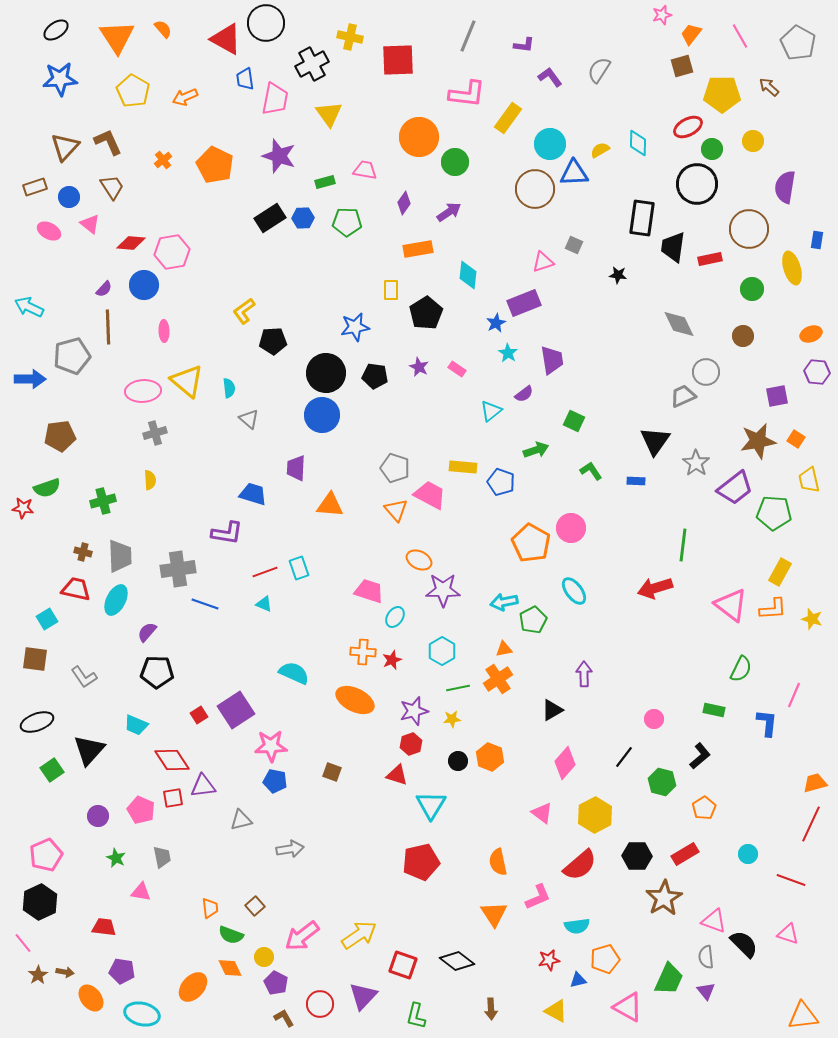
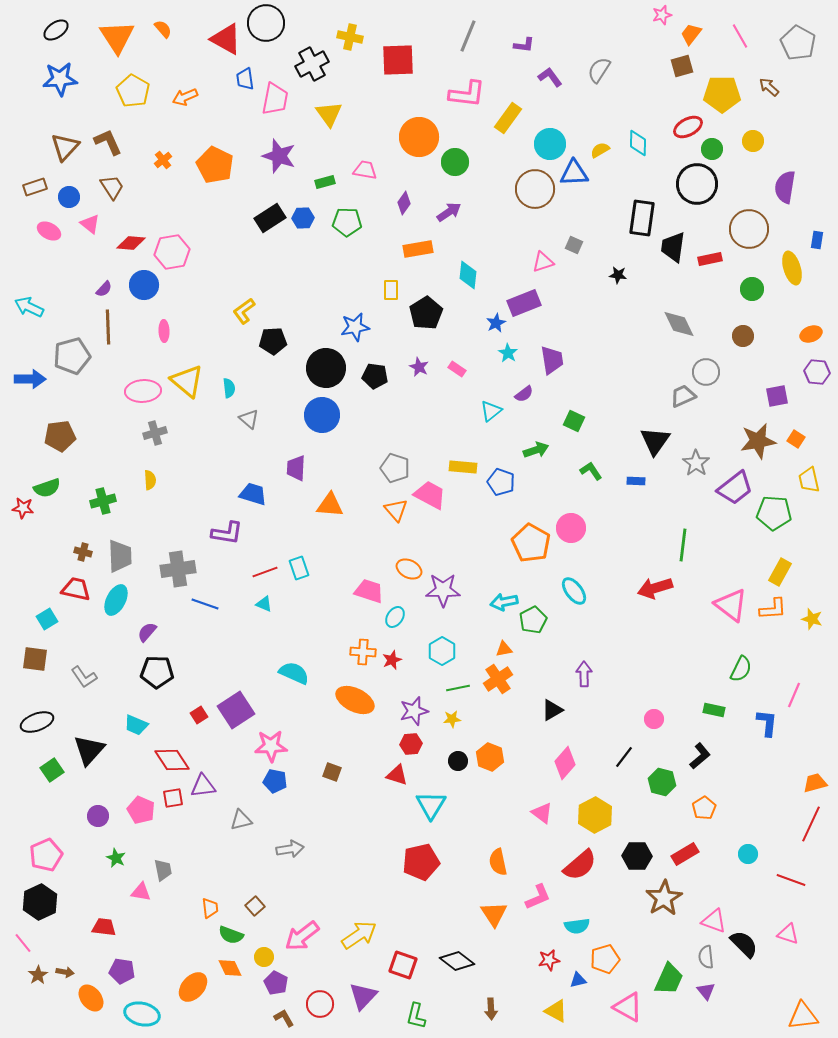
black circle at (326, 373): moved 5 px up
orange ellipse at (419, 560): moved 10 px left, 9 px down
red hexagon at (411, 744): rotated 15 degrees clockwise
gray trapezoid at (162, 857): moved 1 px right, 13 px down
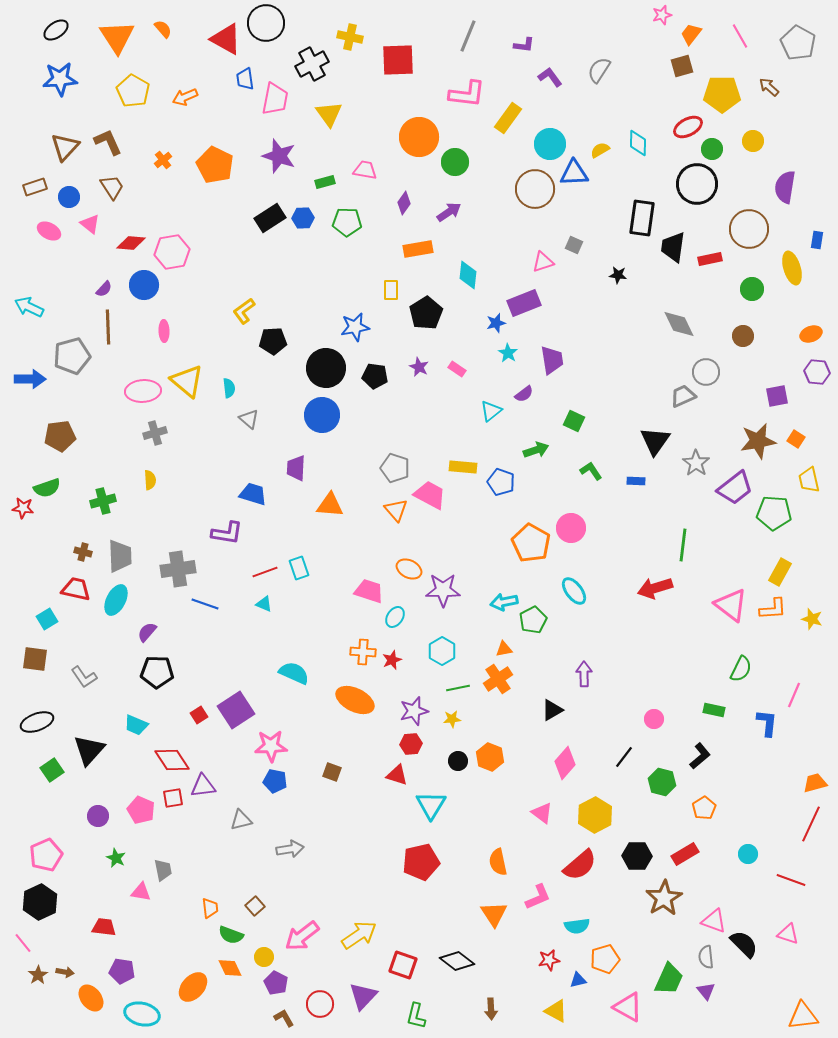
blue star at (496, 323): rotated 12 degrees clockwise
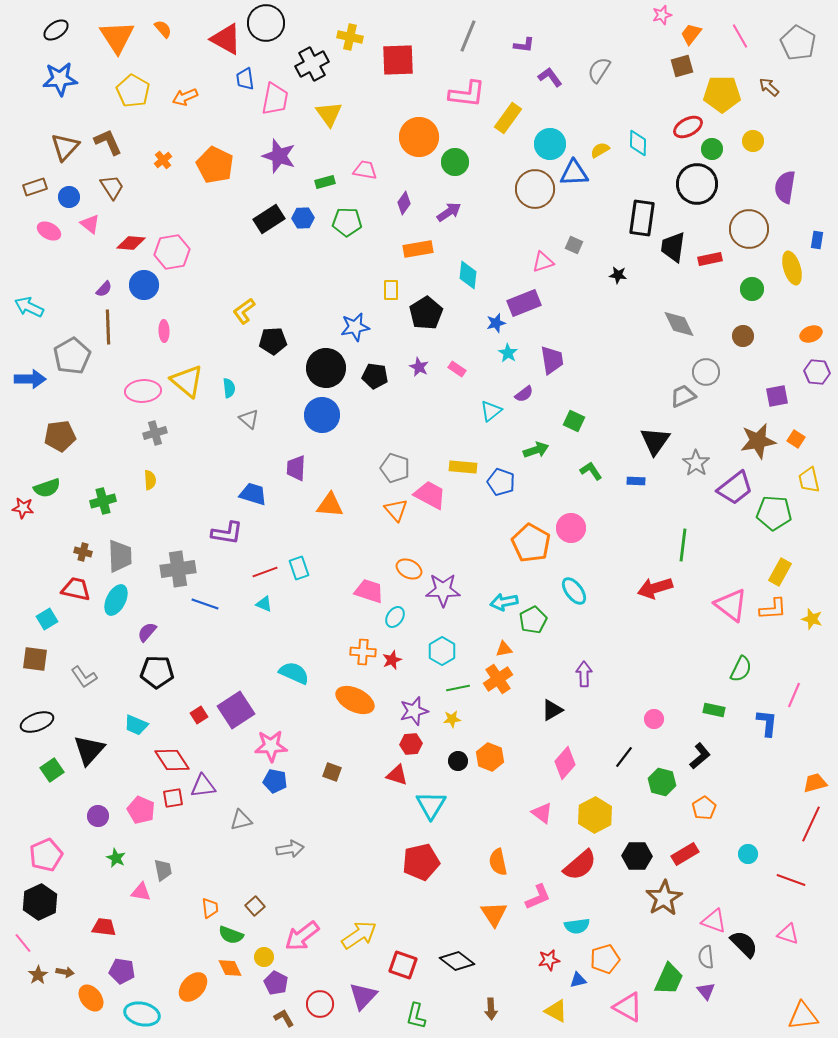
black rectangle at (270, 218): moved 1 px left, 1 px down
gray pentagon at (72, 356): rotated 15 degrees counterclockwise
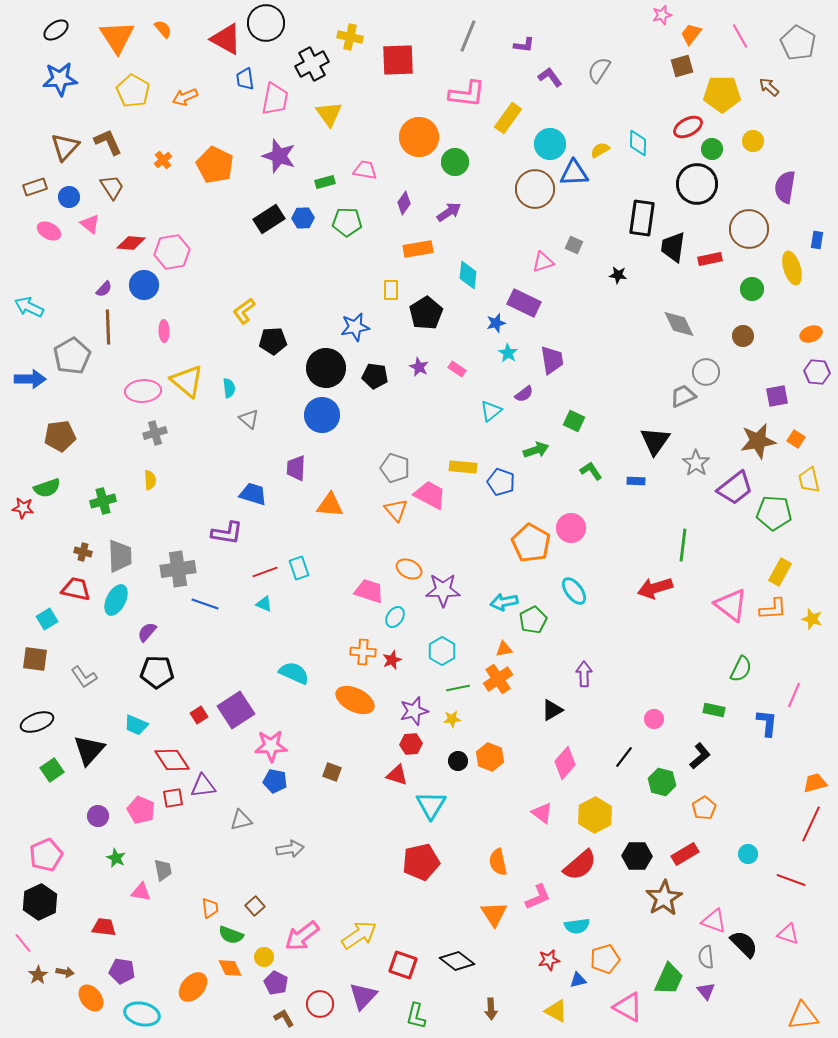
purple rectangle at (524, 303): rotated 48 degrees clockwise
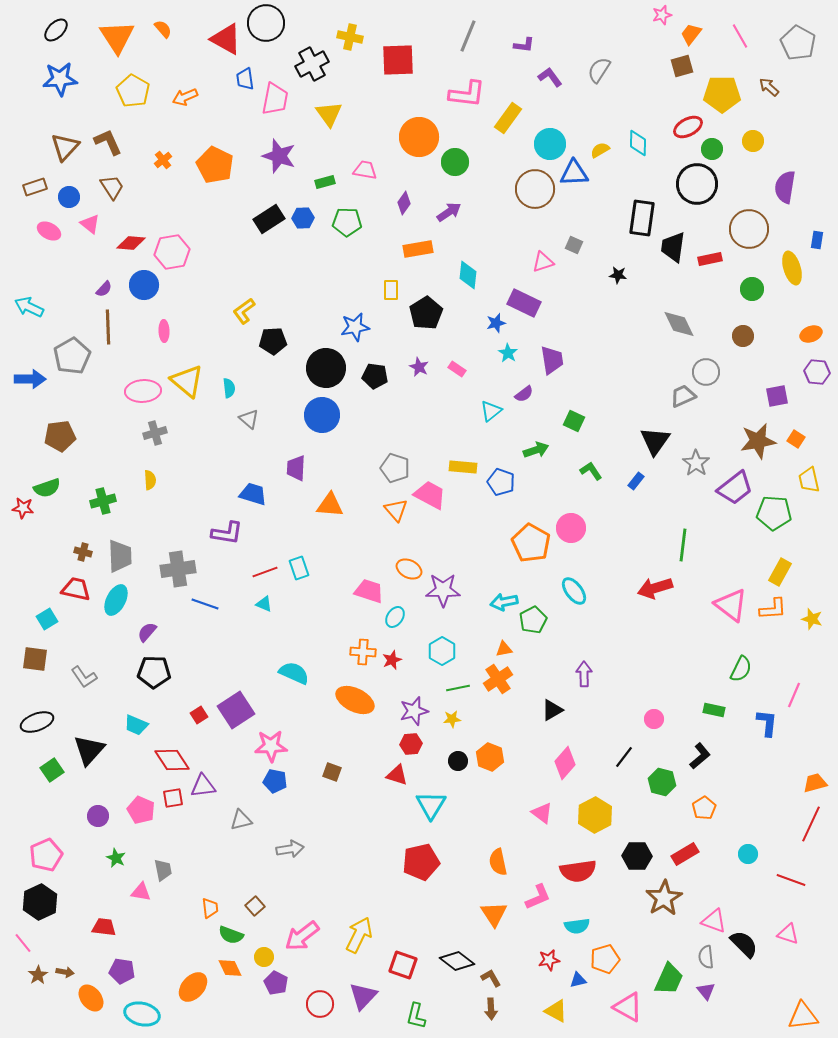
black ellipse at (56, 30): rotated 10 degrees counterclockwise
blue rectangle at (636, 481): rotated 54 degrees counterclockwise
black pentagon at (157, 672): moved 3 px left
red semicircle at (580, 865): moved 2 px left, 6 px down; rotated 33 degrees clockwise
yellow arrow at (359, 935): rotated 30 degrees counterclockwise
brown L-shape at (284, 1018): moved 207 px right, 40 px up
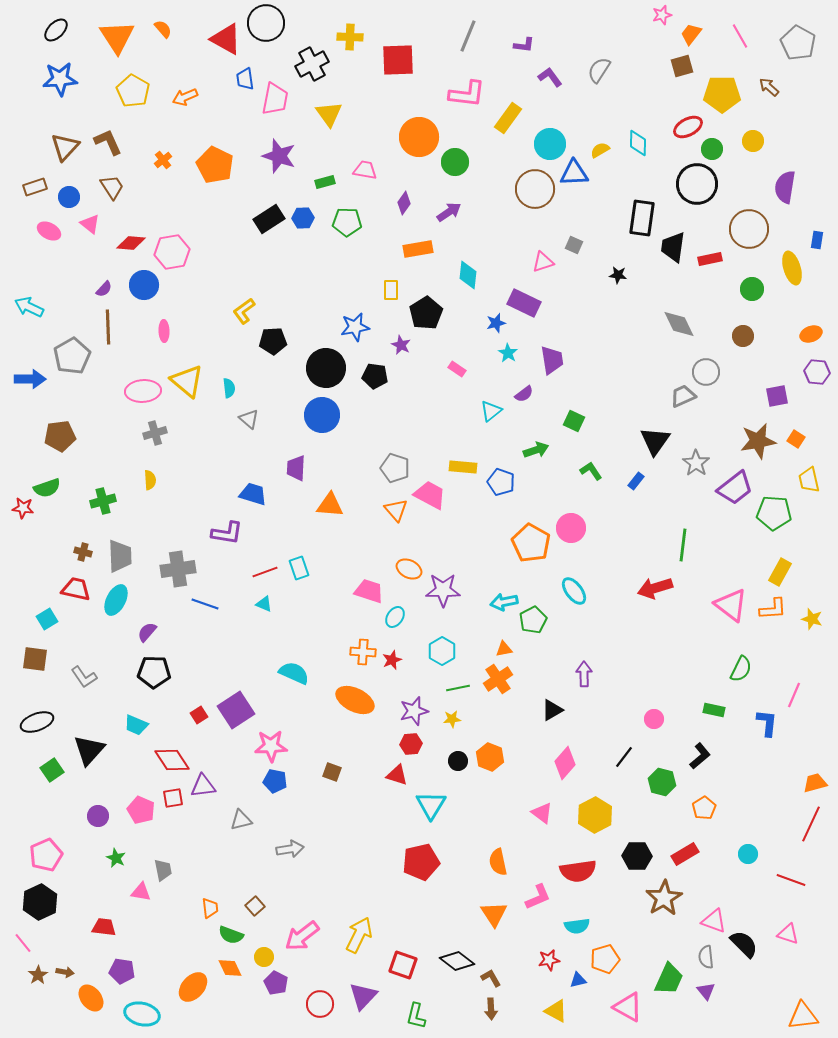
yellow cross at (350, 37): rotated 10 degrees counterclockwise
purple star at (419, 367): moved 18 px left, 22 px up
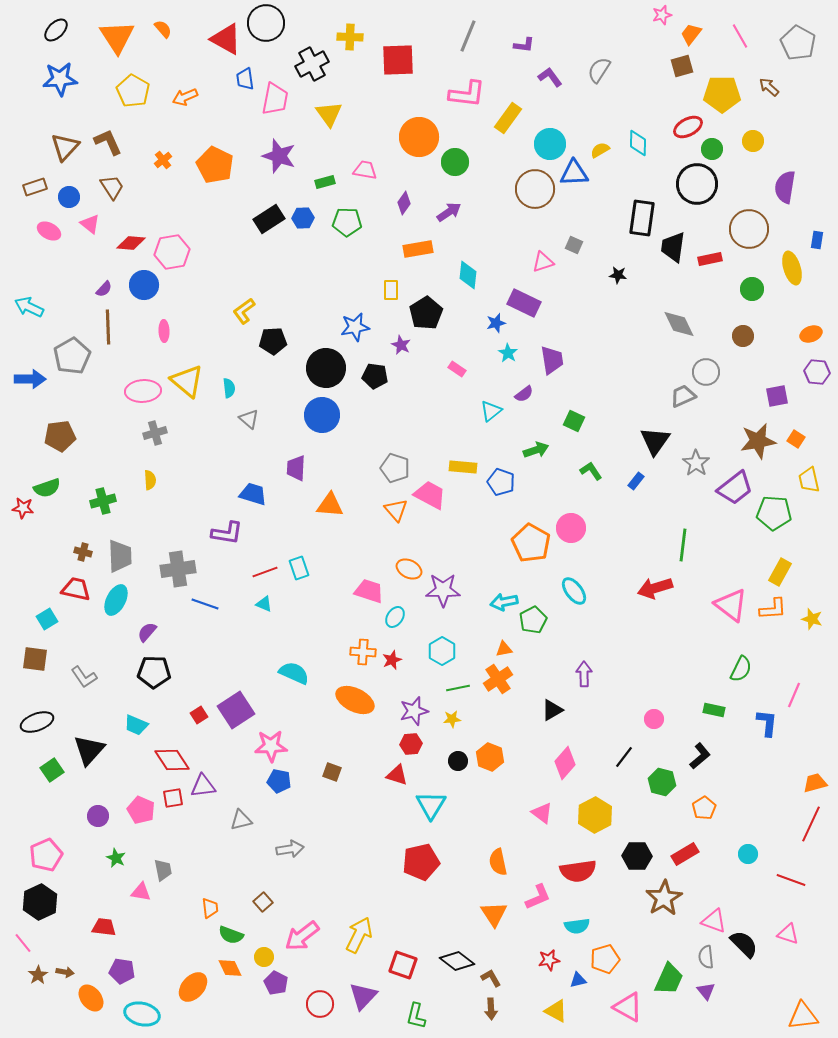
blue pentagon at (275, 781): moved 4 px right
brown square at (255, 906): moved 8 px right, 4 px up
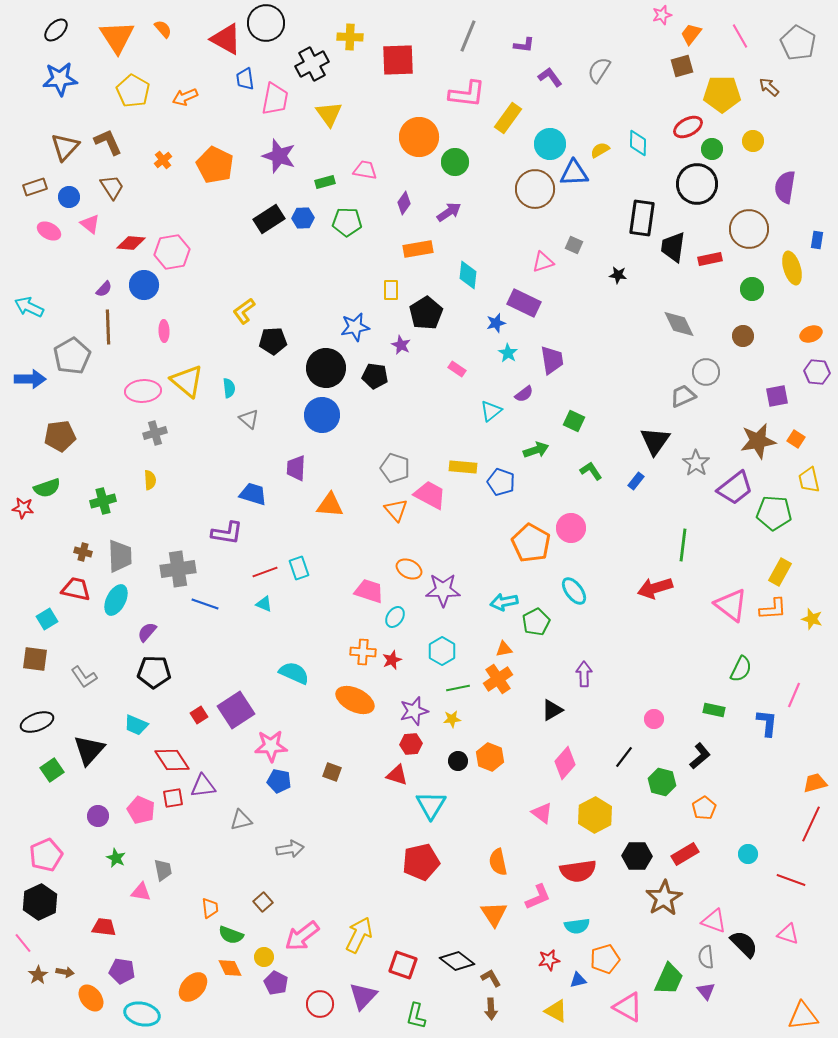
green pentagon at (533, 620): moved 3 px right, 2 px down
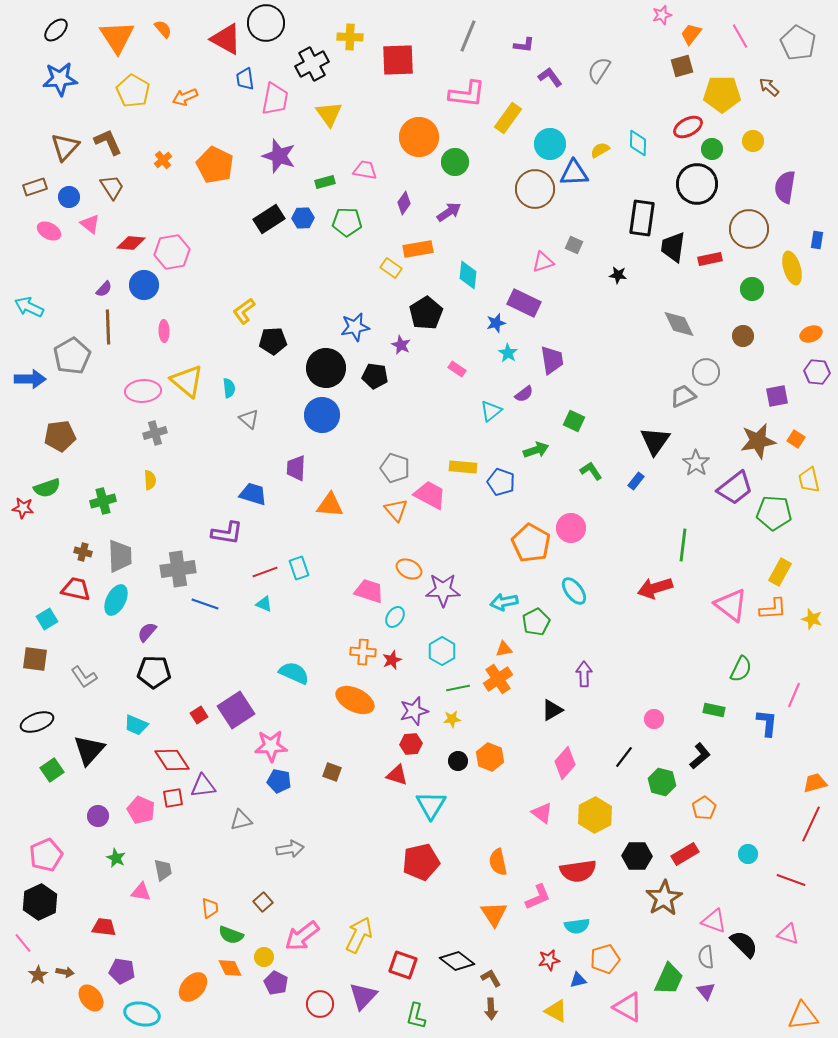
yellow rectangle at (391, 290): moved 22 px up; rotated 55 degrees counterclockwise
